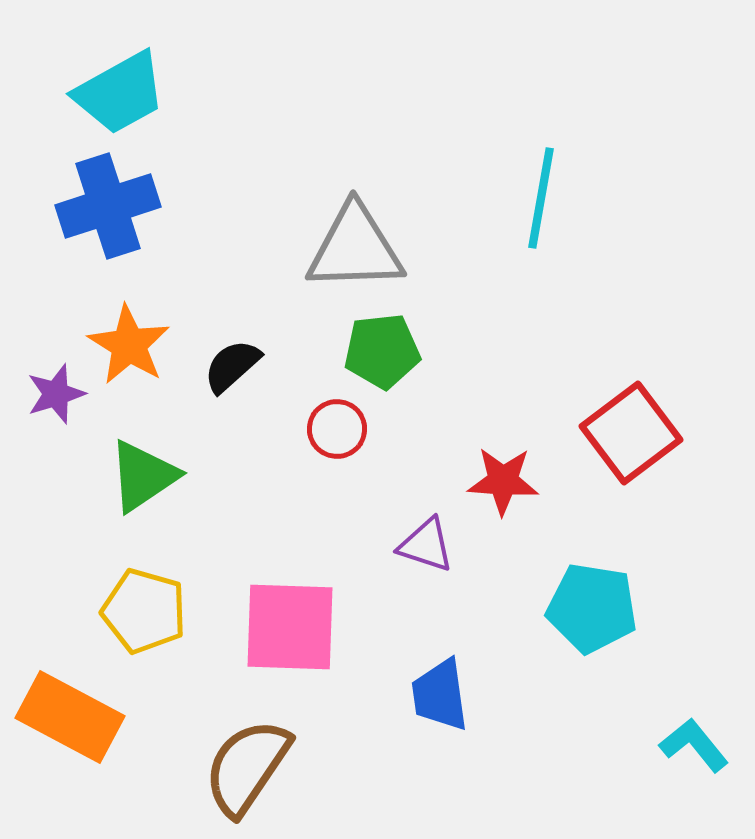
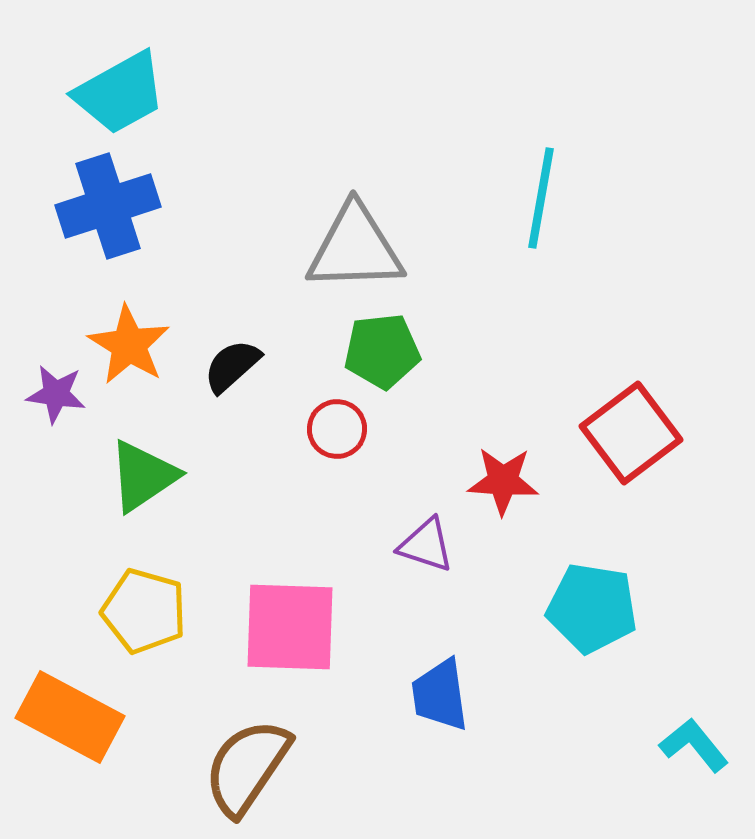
purple star: rotated 26 degrees clockwise
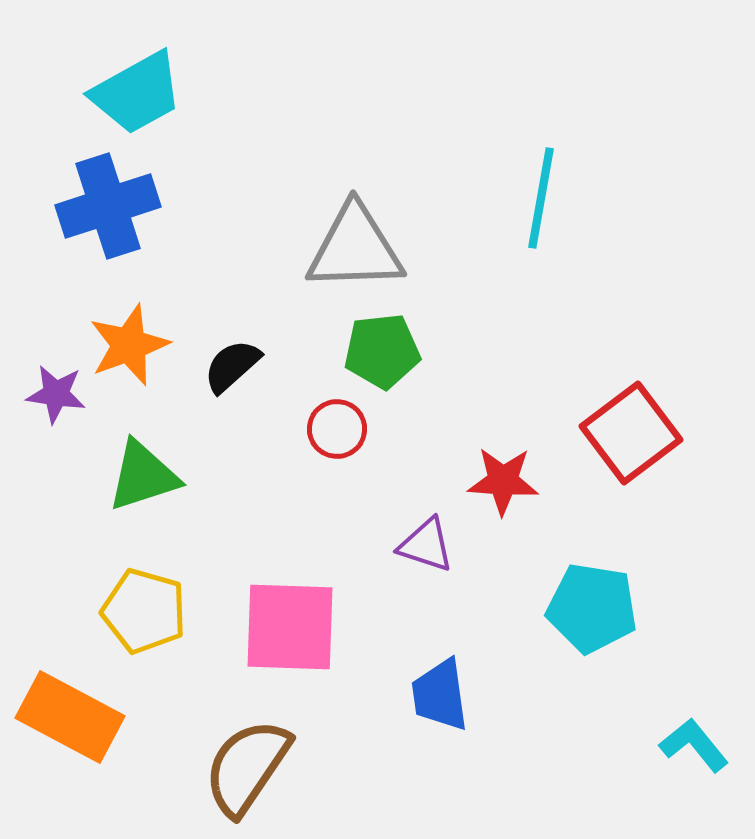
cyan trapezoid: moved 17 px right
orange star: rotated 20 degrees clockwise
green triangle: rotated 16 degrees clockwise
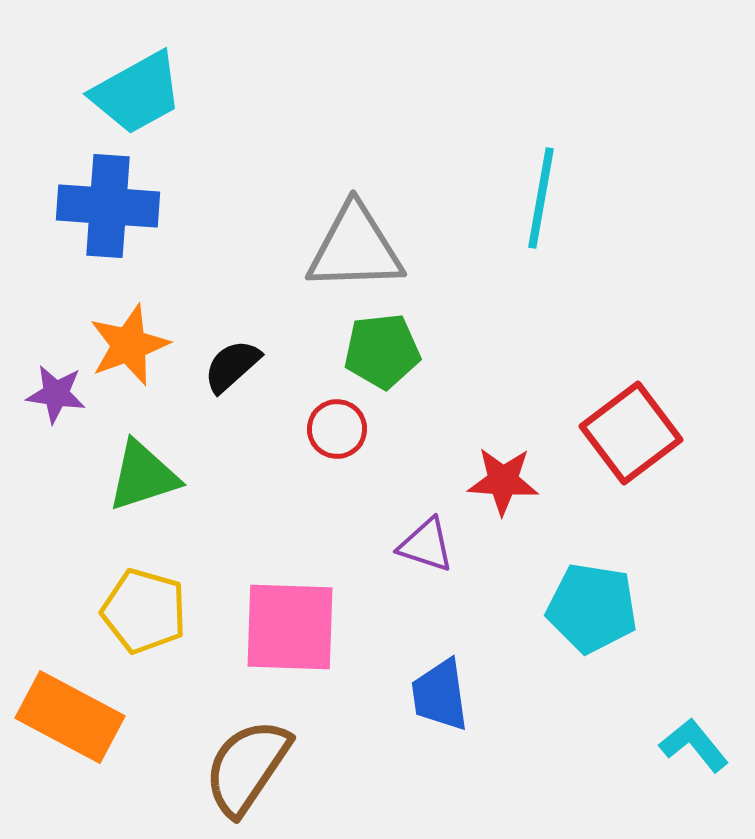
blue cross: rotated 22 degrees clockwise
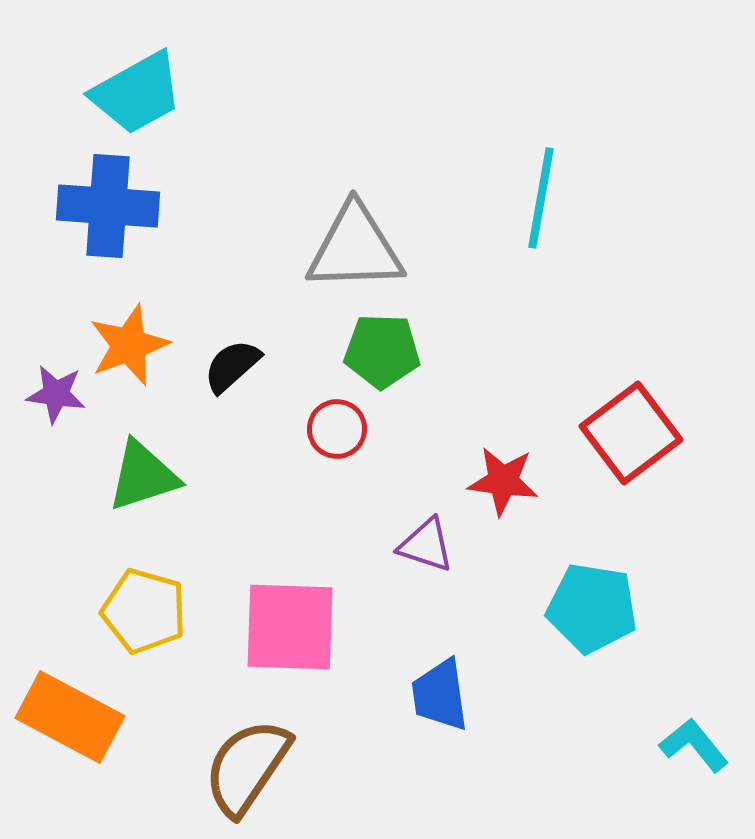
green pentagon: rotated 8 degrees clockwise
red star: rotated 4 degrees clockwise
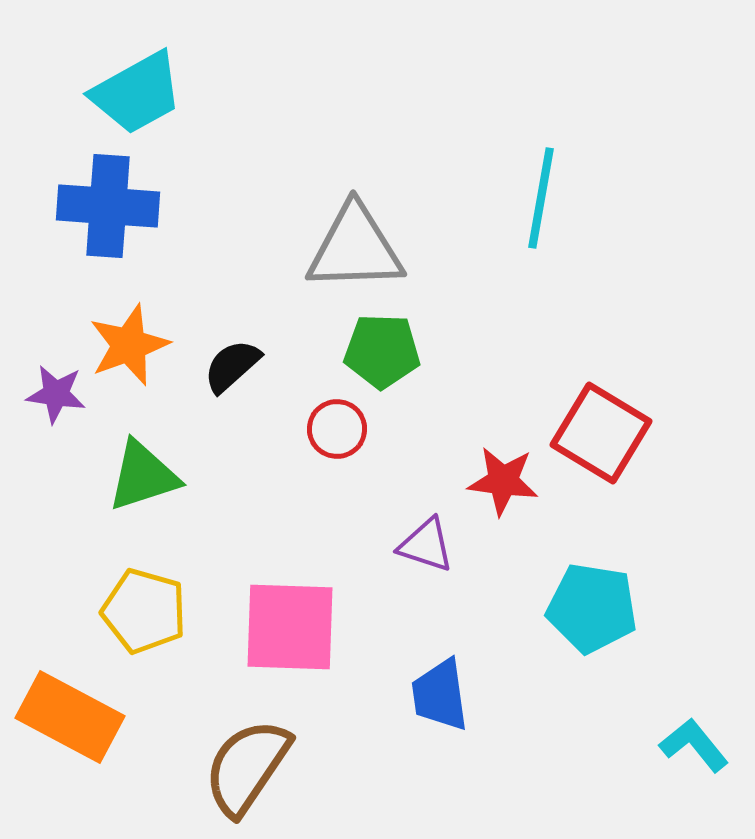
red square: moved 30 px left; rotated 22 degrees counterclockwise
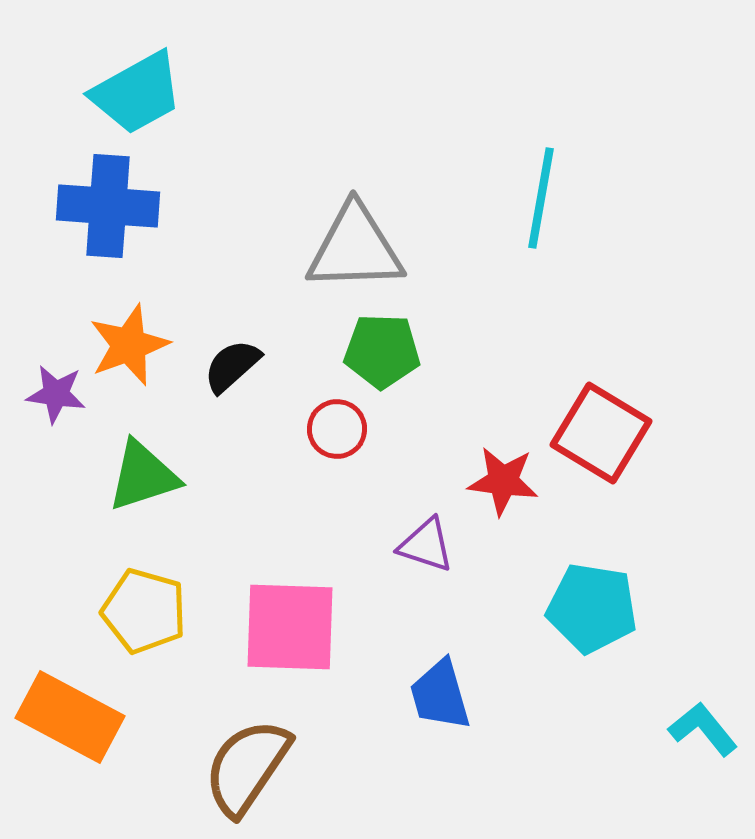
blue trapezoid: rotated 8 degrees counterclockwise
cyan L-shape: moved 9 px right, 16 px up
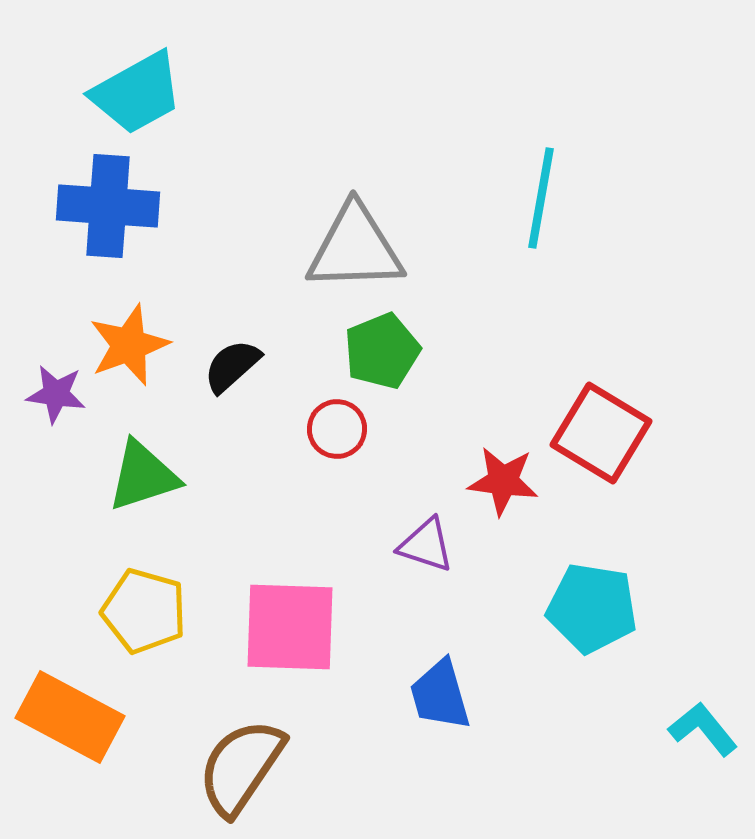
green pentagon: rotated 24 degrees counterclockwise
brown semicircle: moved 6 px left
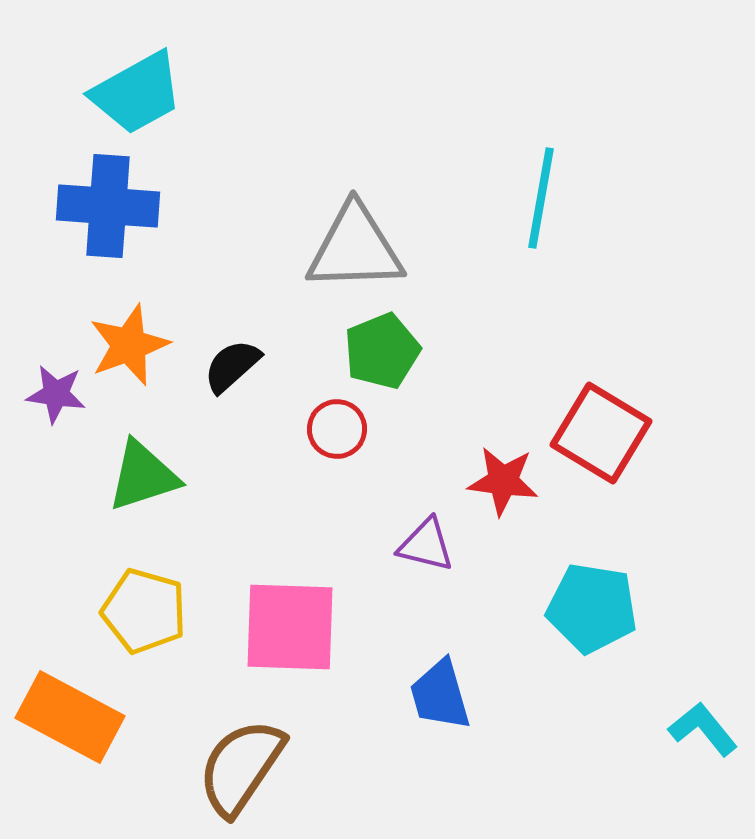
purple triangle: rotated 4 degrees counterclockwise
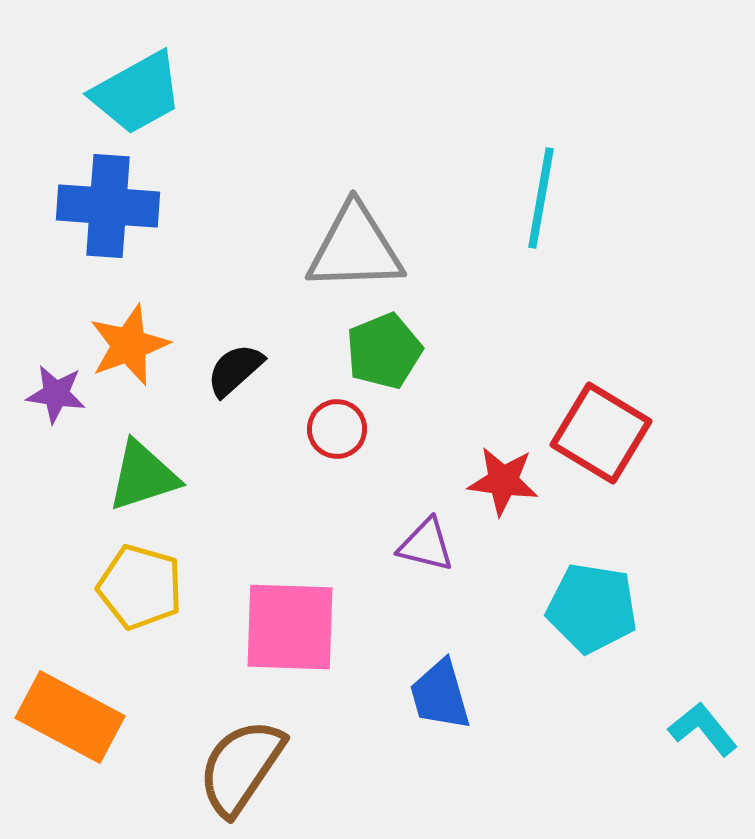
green pentagon: moved 2 px right
black semicircle: moved 3 px right, 4 px down
yellow pentagon: moved 4 px left, 24 px up
